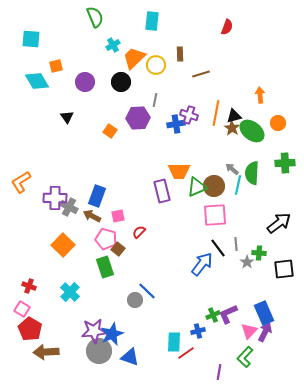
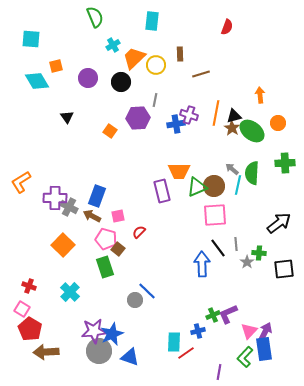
purple circle at (85, 82): moved 3 px right, 4 px up
blue arrow at (202, 264): rotated 40 degrees counterclockwise
blue rectangle at (264, 313): moved 36 px down; rotated 15 degrees clockwise
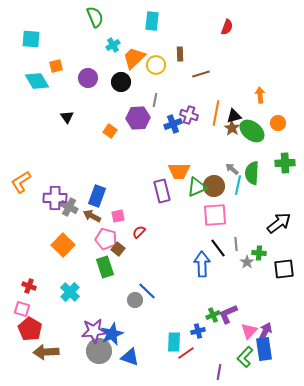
blue cross at (176, 124): moved 3 px left; rotated 12 degrees counterclockwise
pink square at (22, 309): rotated 14 degrees counterclockwise
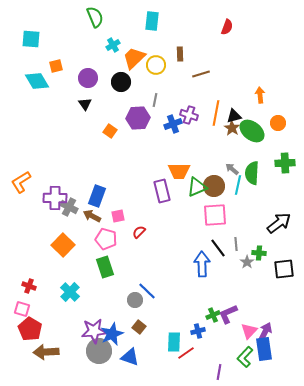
black triangle at (67, 117): moved 18 px right, 13 px up
brown square at (118, 249): moved 21 px right, 78 px down
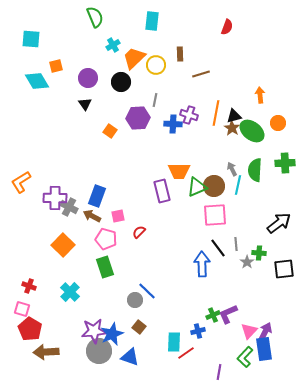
blue cross at (173, 124): rotated 24 degrees clockwise
gray arrow at (232, 169): rotated 24 degrees clockwise
green semicircle at (252, 173): moved 3 px right, 3 px up
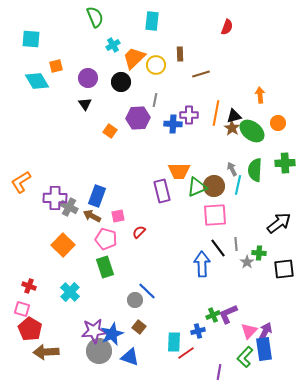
purple cross at (189, 115): rotated 18 degrees counterclockwise
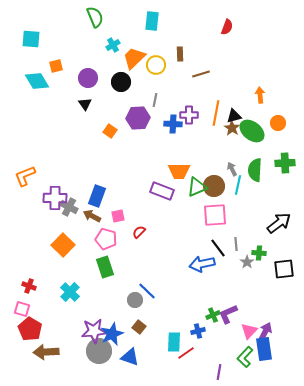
orange L-shape at (21, 182): moved 4 px right, 6 px up; rotated 10 degrees clockwise
purple rectangle at (162, 191): rotated 55 degrees counterclockwise
blue arrow at (202, 264): rotated 100 degrees counterclockwise
